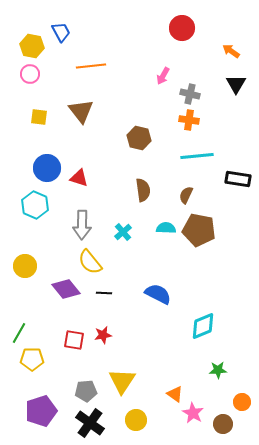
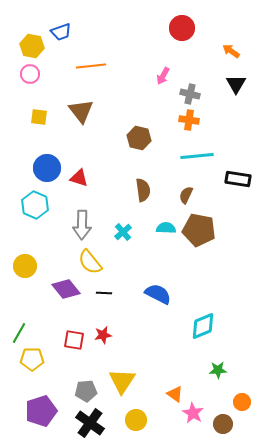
blue trapezoid at (61, 32): rotated 100 degrees clockwise
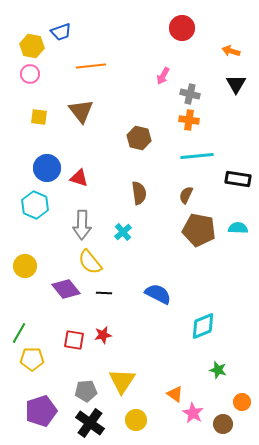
orange arrow at (231, 51): rotated 18 degrees counterclockwise
brown semicircle at (143, 190): moved 4 px left, 3 px down
cyan semicircle at (166, 228): moved 72 px right
green star at (218, 370): rotated 18 degrees clockwise
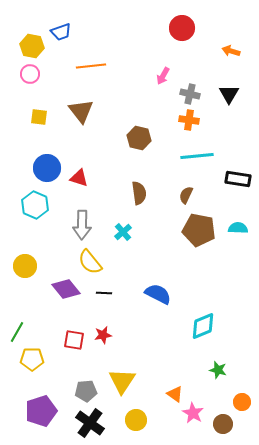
black triangle at (236, 84): moved 7 px left, 10 px down
green line at (19, 333): moved 2 px left, 1 px up
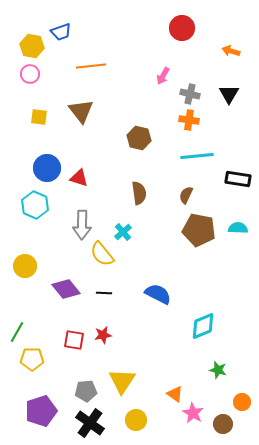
yellow semicircle at (90, 262): moved 12 px right, 8 px up
